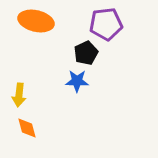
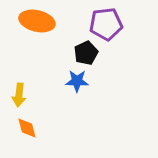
orange ellipse: moved 1 px right
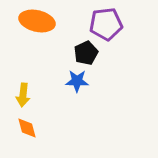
yellow arrow: moved 4 px right
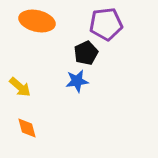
blue star: rotated 10 degrees counterclockwise
yellow arrow: moved 3 px left, 8 px up; rotated 55 degrees counterclockwise
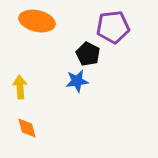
purple pentagon: moved 7 px right, 3 px down
black pentagon: moved 2 px right, 1 px down; rotated 20 degrees counterclockwise
yellow arrow: rotated 135 degrees counterclockwise
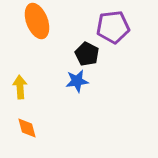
orange ellipse: rotated 56 degrees clockwise
black pentagon: moved 1 px left
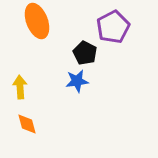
purple pentagon: rotated 20 degrees counterclockwise
black pentagon: moved 2 px left, 1 px up
orange diamond: moved 4 px up
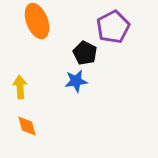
blue star: moved 1 px left
orange diamond: moved 2 px down
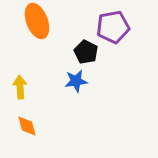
purple pentagon: rotated 16 degrees clockwise
black pentagon: moved 1 px right, 1 px up
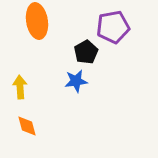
orange ellipse: rotated 12 degrees clockwise
black pentagon: rotated 15 degrees clockwise
